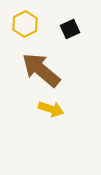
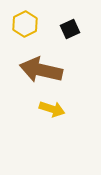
brown arrow: rotated 27 degrees counterclockwise
yellow arrow: moved 1 px right
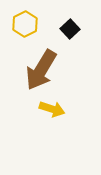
black square: rotated 18 degrees counterclockwise
brown arrow: rotated 72 degrees counterclockwise
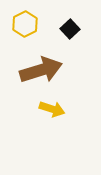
brown arrow: rotated 138 degrees counterclockwise
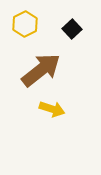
black square: moved 2 px right
brown arrow: rotated 21 degrees counterclockwise
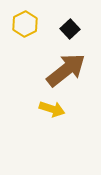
black square: moved 2 px left
brown arrow: moved 25 px right
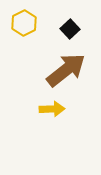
yellow hexagon: moved 1 px left, 1 px up
yellow arrow: rotated 20 degrees counterclockwise
